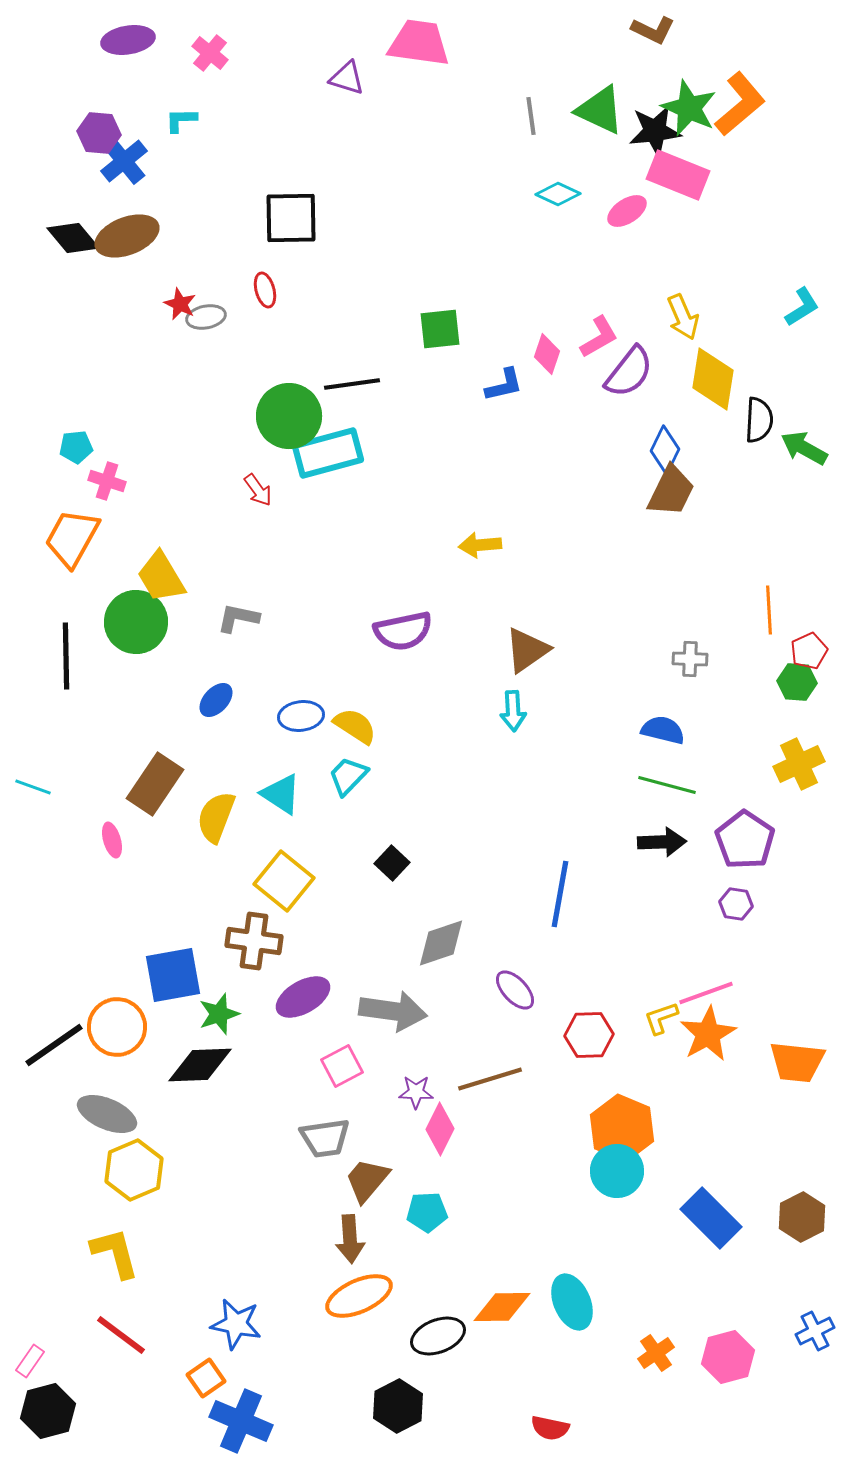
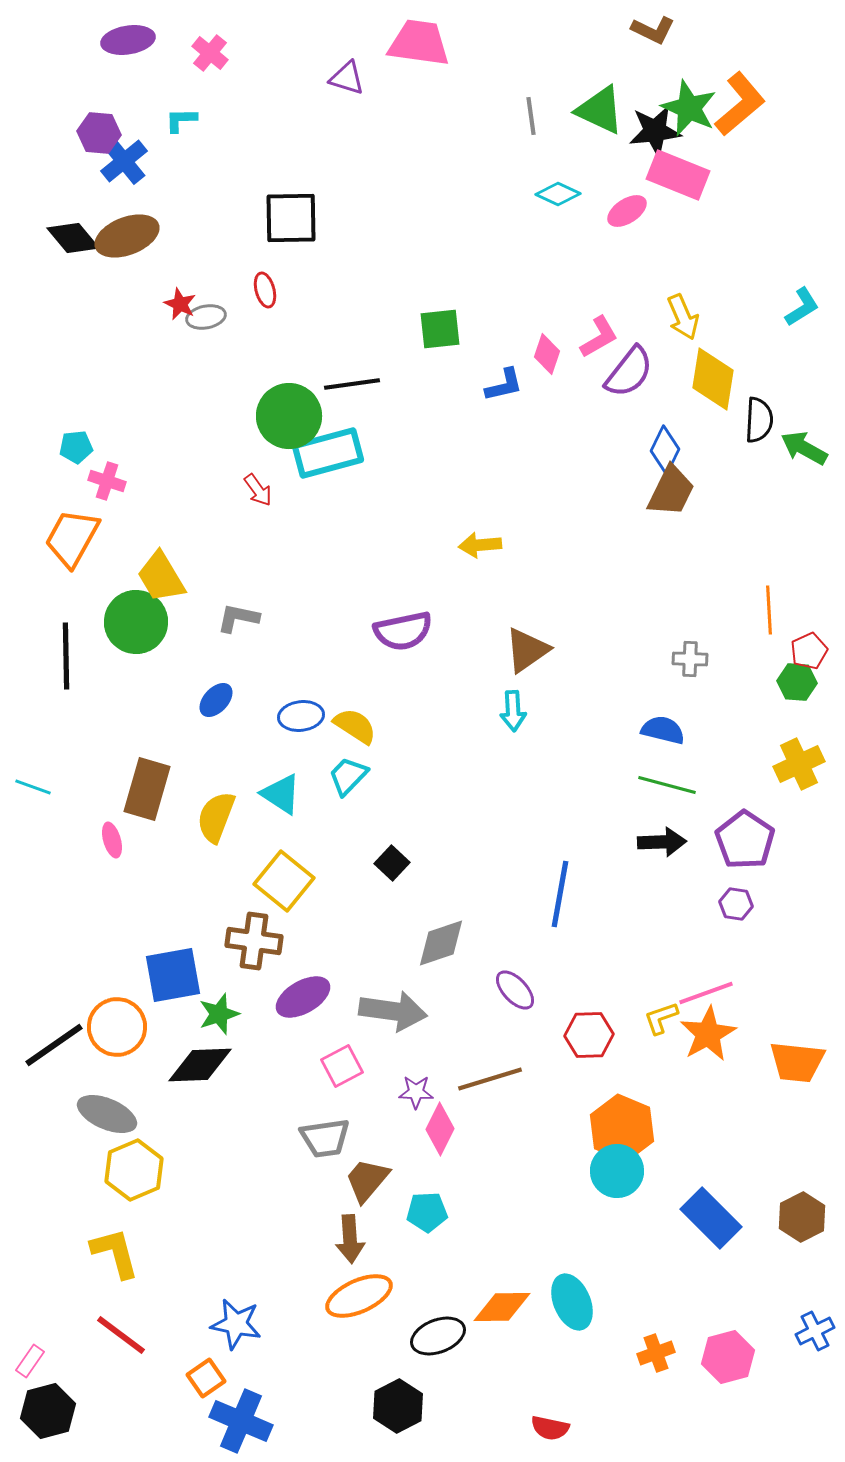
brown rectangle at (155, 784): moved 8 px left, 5 px down; rotated 18 degrees counterclockwise
orange cross at (656, 1353): rotated 15 degrees clockwise
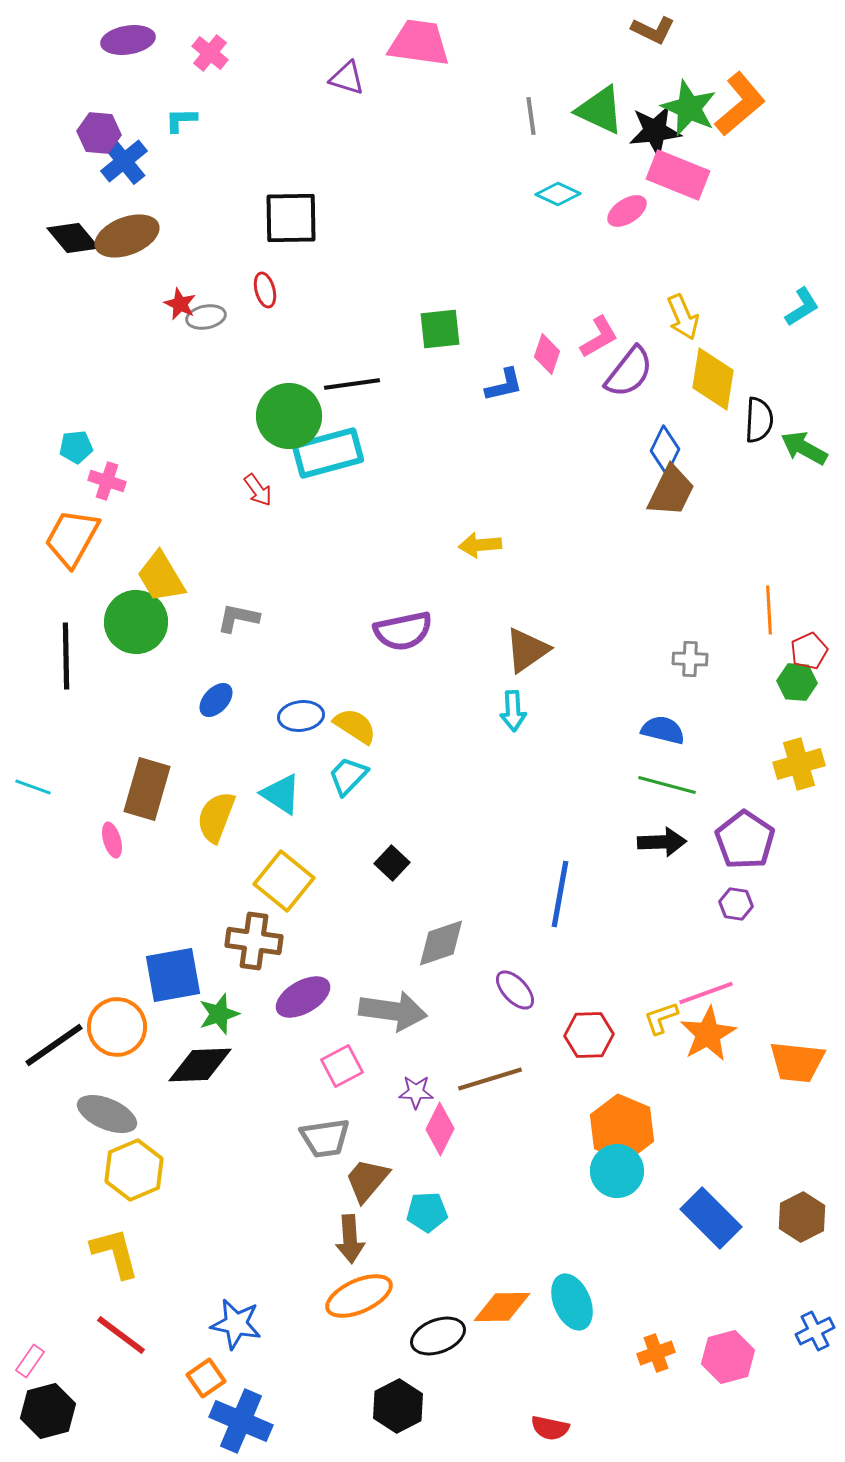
yellow cross at (799, 764): rotated 9 degrees clockwise
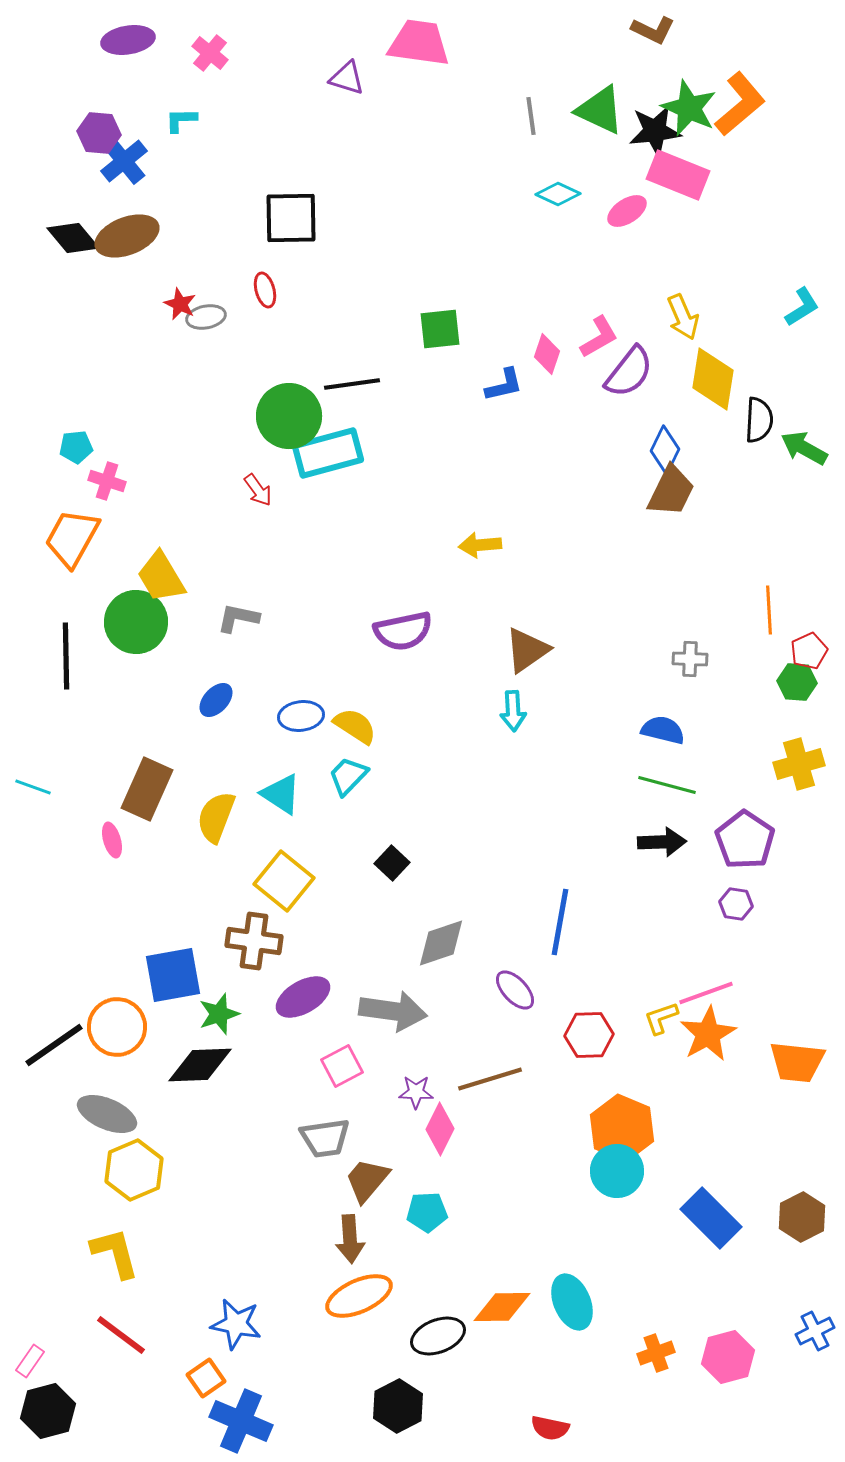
brown rectangle at (147, 789): rotated 8 degrees clockwise
blue line at (560, 894): moved 28 px down
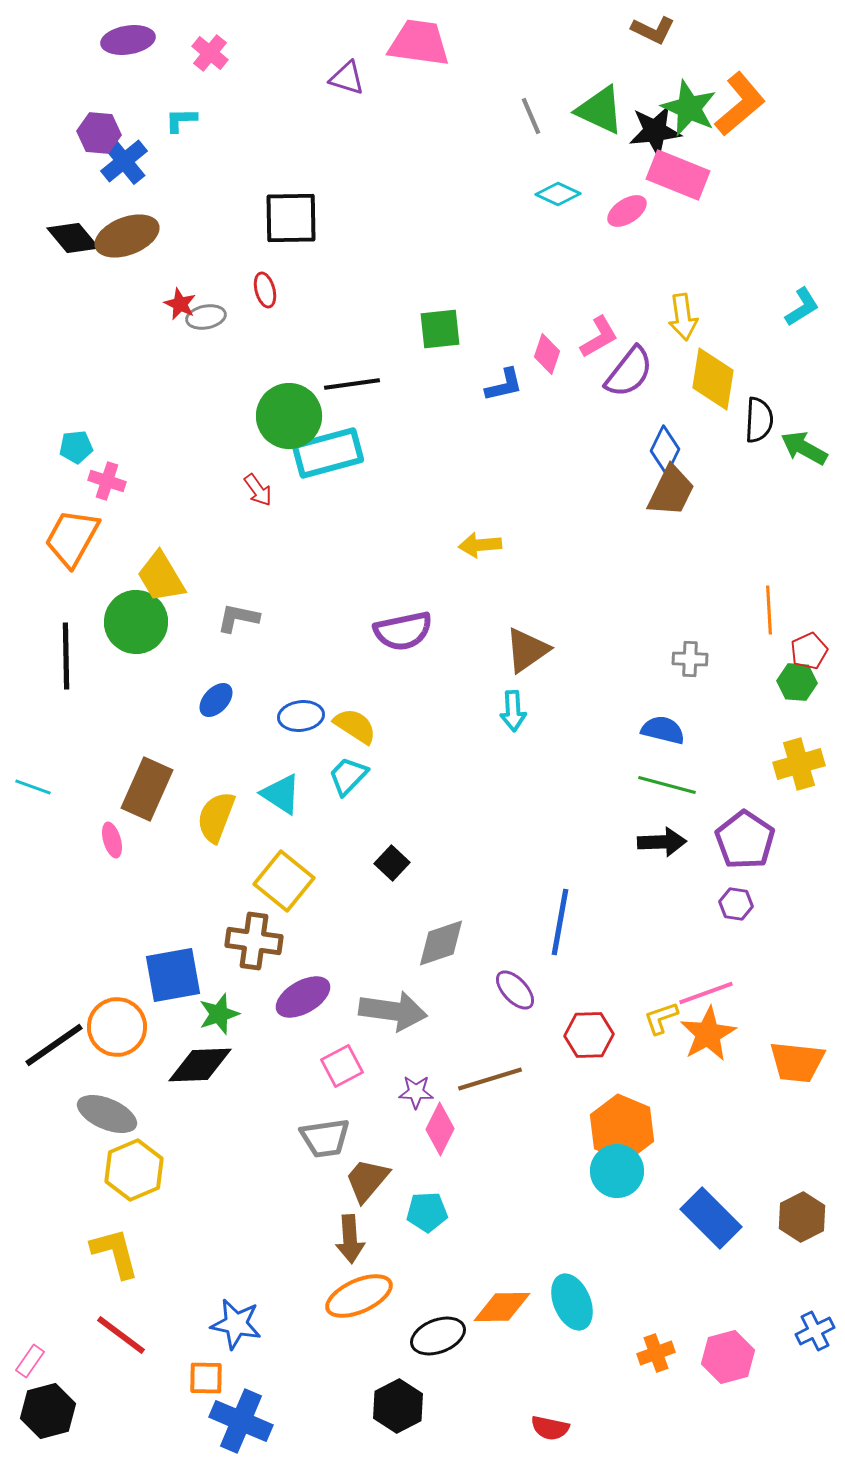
gray line at (531, 116): rotated 15 degrees counterclockwise
yellow arrow at (683, 317): rotated 15 degrees clockwise
orange square at (206, 1378): rotated 36 degrees clockwise
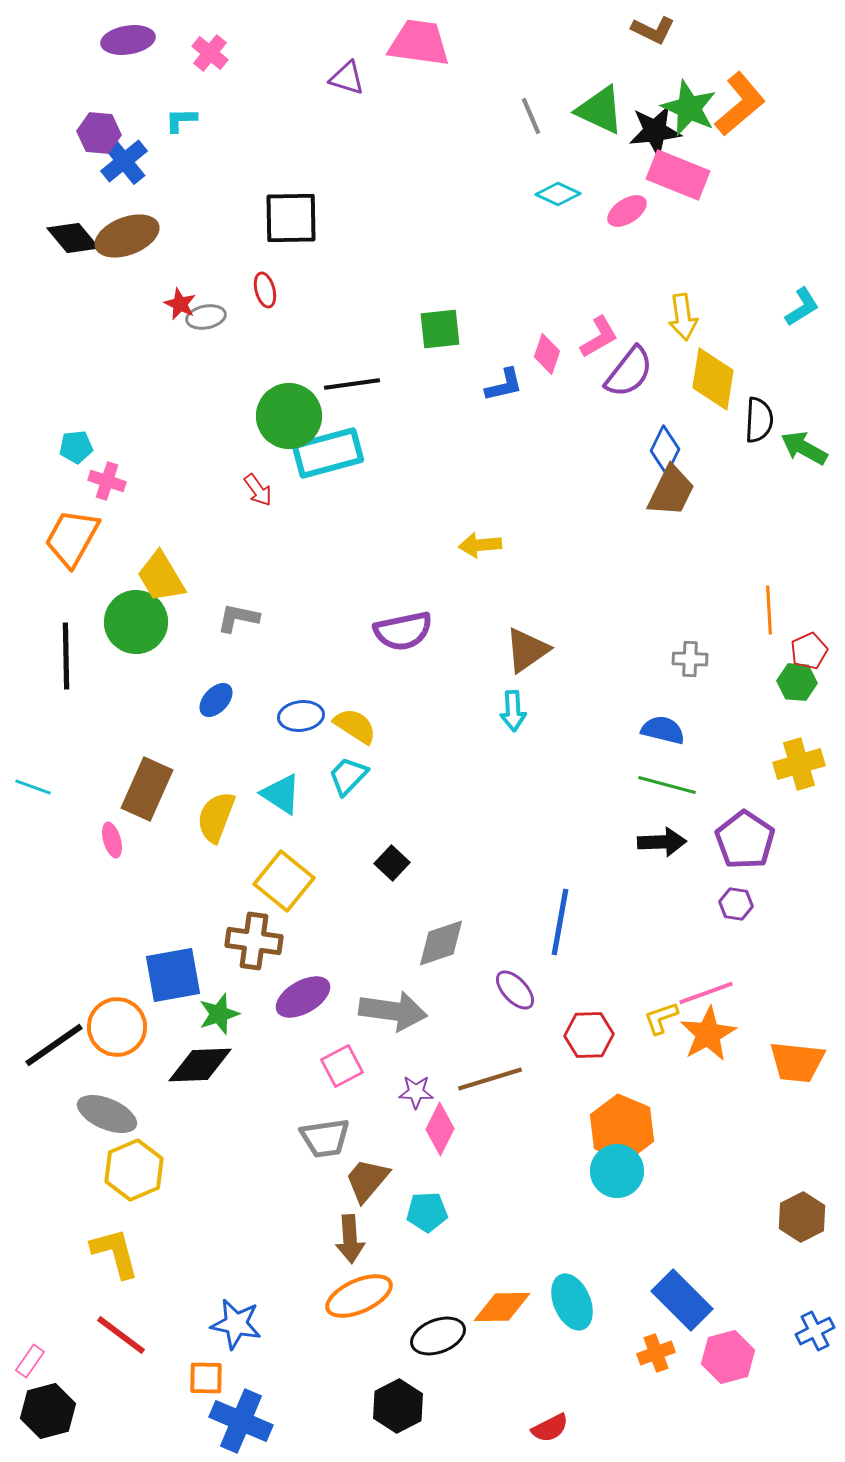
blue rectangle at (711, 1218): moved 29 px left, 82 px down
red semicircle at (550, 1428): rotated 39 degrees counterclockwise
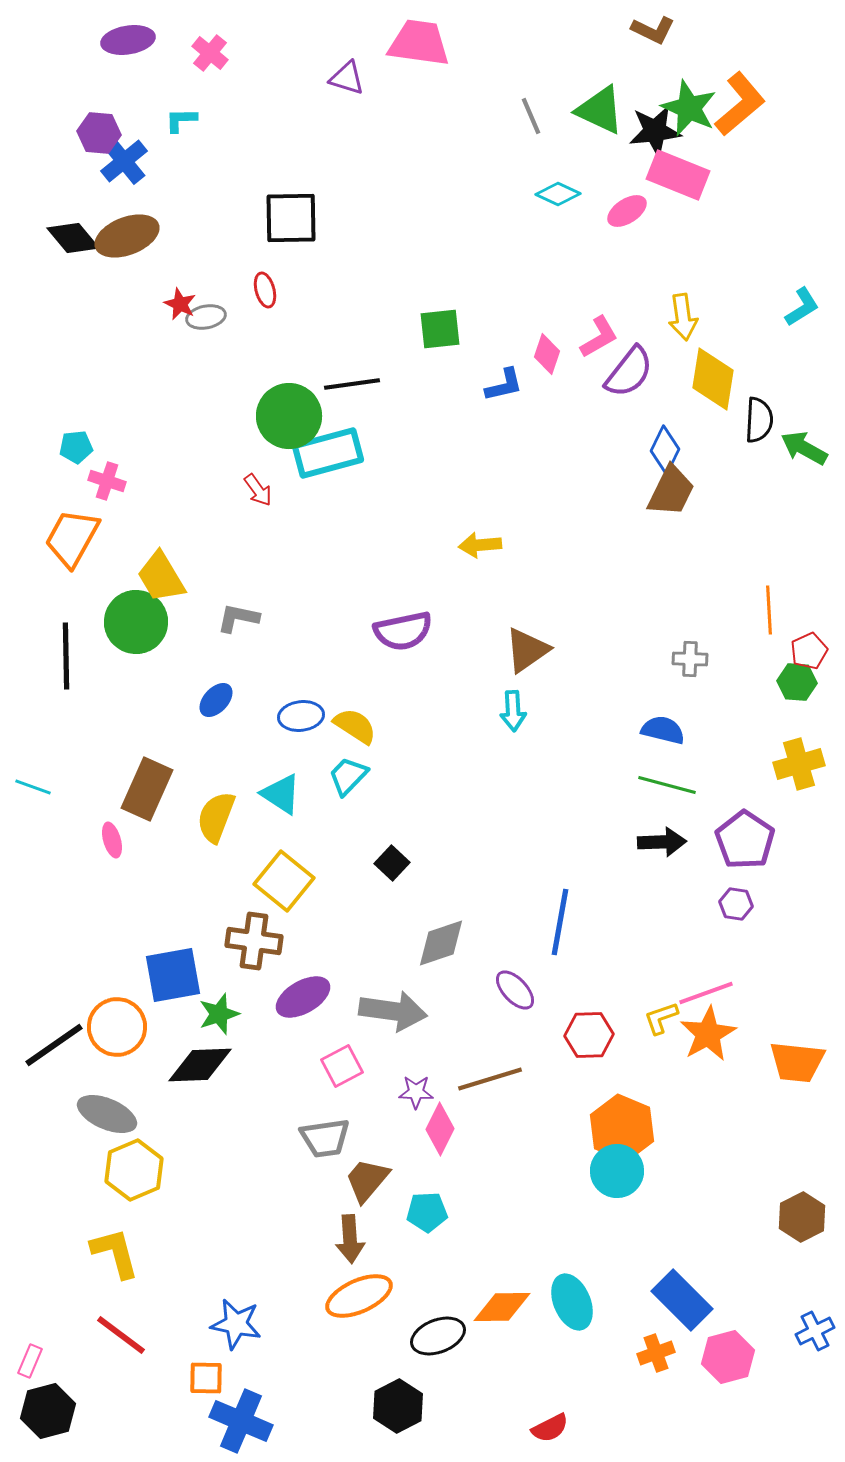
pink rectangle at (30, 1361): rotated 12 degrees counterclockwise
